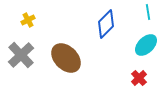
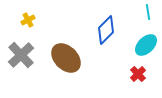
blue diamond: moved 6 px down
red cross: moved 1 px left, 4 px up
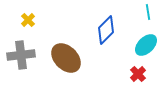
yellow cross: rotated 16 degrees counterclockwise
gray cross: rotated 36 degrees clockwise
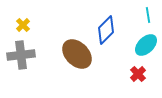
cyan line: moved 3 px down
yellow cross: moved 5 px left, 5 px down
brown ellipse: moved 11 px right, 4 px up
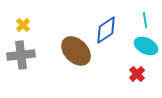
cyan line: moved 3 px left, 5 px down
blue diamond: rotated 12 degrees clockwise
cyan ellipse: moved 1 px down; rotated 70 degrees clockwise
brown ellipse: moved 1 px left, 3 px up
red cross: moved 1 px left
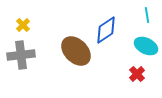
cyan line: moved 2 px right, 5 px up
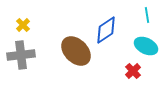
red cross: moved 4 px left, 3 px up
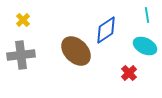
yellow cross: moved 5 px up
cyan ellipse: moved 1 px left
red cross: moved 4 px left, 2 px down
